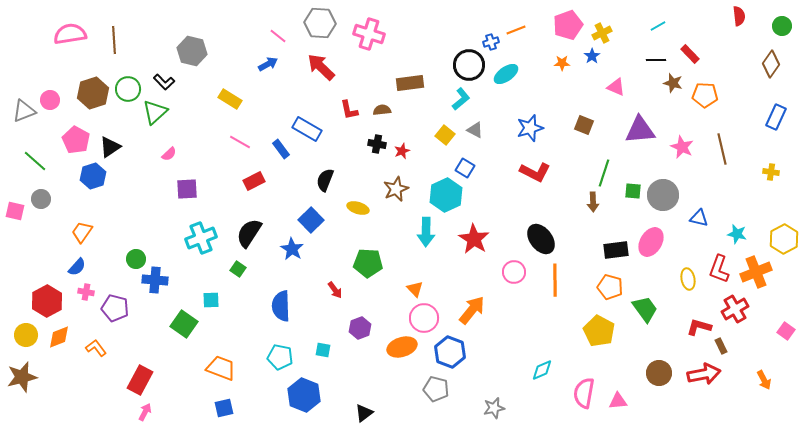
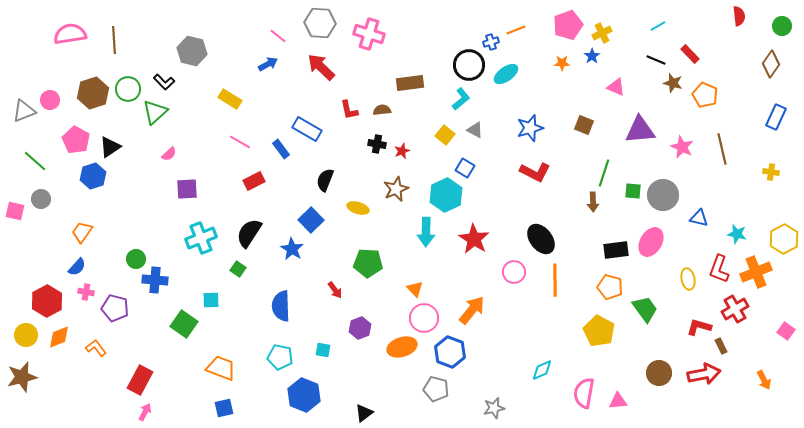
black line at (656, 60): rotated 24 degrees clockwise
orange pentagon at (705, 95): rotated 20 degrees clockwise
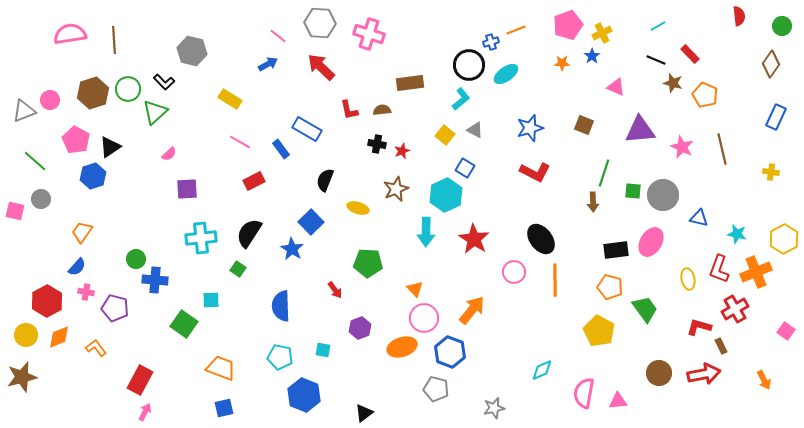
blue square at (311, 220): moved 2 px down
cyan cross at (201, 238): rotated 16 degrees clockwise
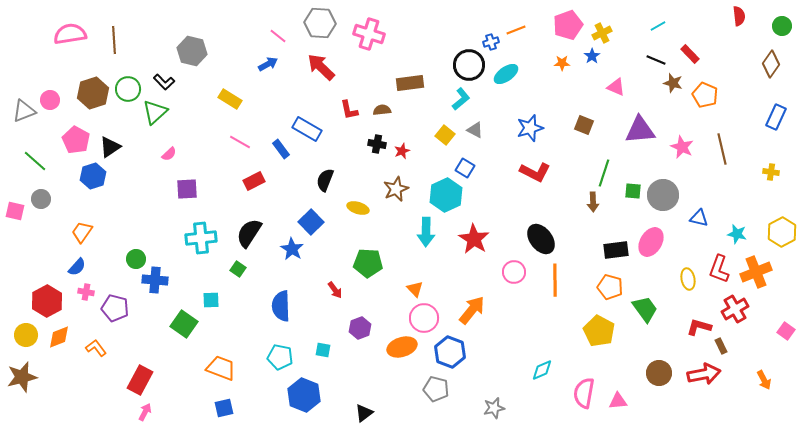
yellow hexagon at (784, 239): moved 2 px left, 7 px up
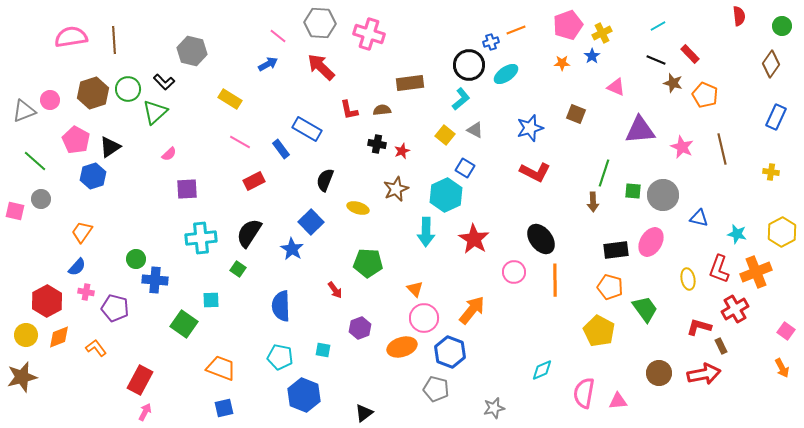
pink semicircle at (70, 34): moved 1 px right, 3 px down
brown square at (584, 125): moved 8 px left, 11 px up
orange arrow at (764, 380): moved 18 px right, 12 px up
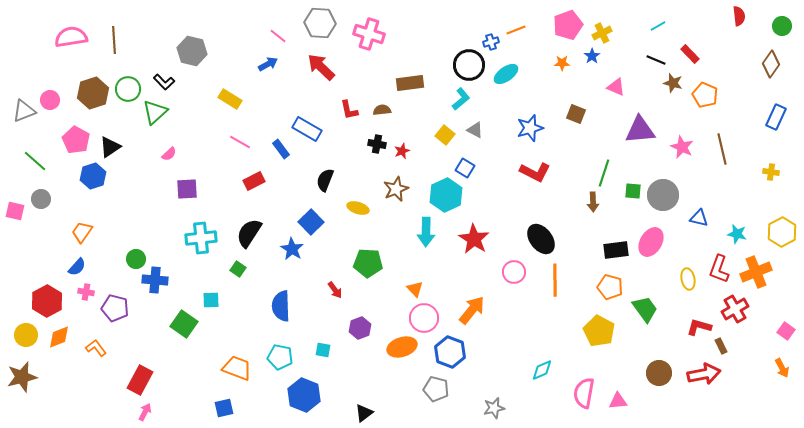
orange trapezoid at (221, 368): moved 16 px right
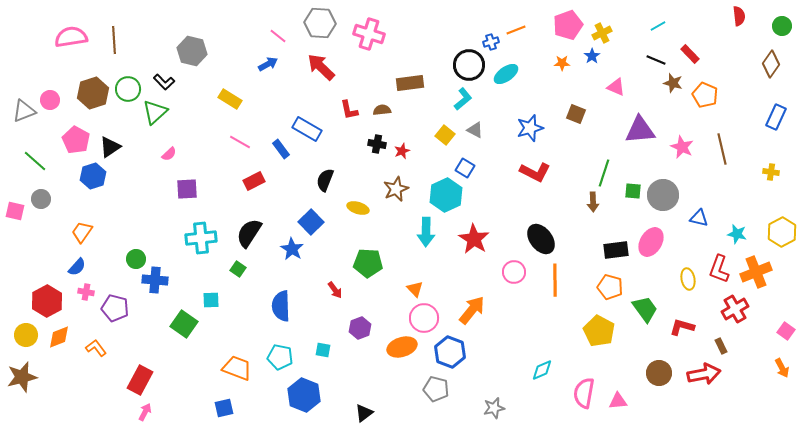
cyan L-shape at (461, 99): moved 2 px right
red L-shape at (699, 327): moved 17 px left
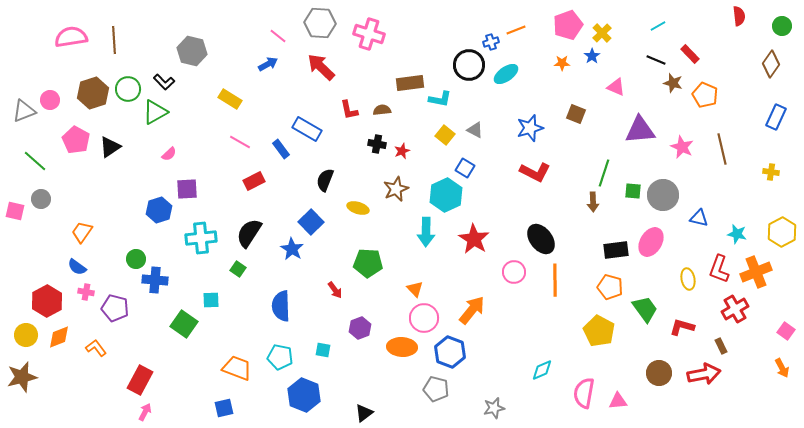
yellow cross at (602, 33): rotated 18 degrees counterclockwise
cyan L-shape at (463, 99): moved 23 px left; rotated 50 degrees clockwise
green triangle at (155, 112): rotated 12 degrees clockwise
blue hexagon at (93, 176): moved 66 px right, 34 px down
blue semicircle at (77, 267): rotated 84 degrees clockwise
orange ellipse at (402, 347): rotated 20 degrees clockwise
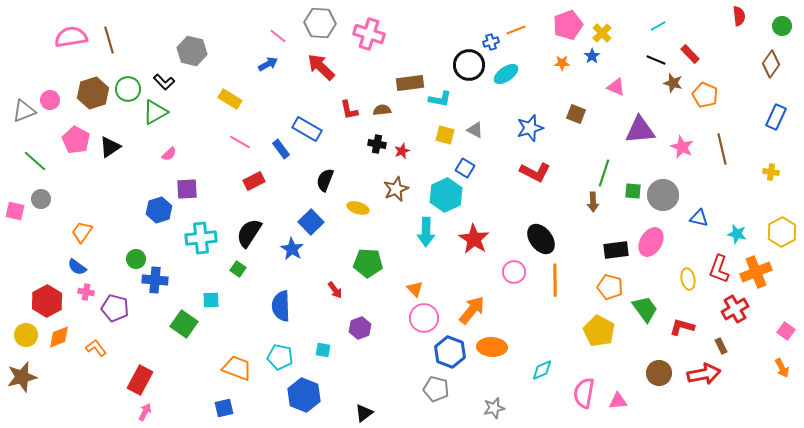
brown line at (114, 40): moved 5 px left; rotated 12 degrees counterclockwise
yellow square at (445, 135): rotated 24 degrees counterclockwise
orange ellipse at (402, 347): moved 90 px right
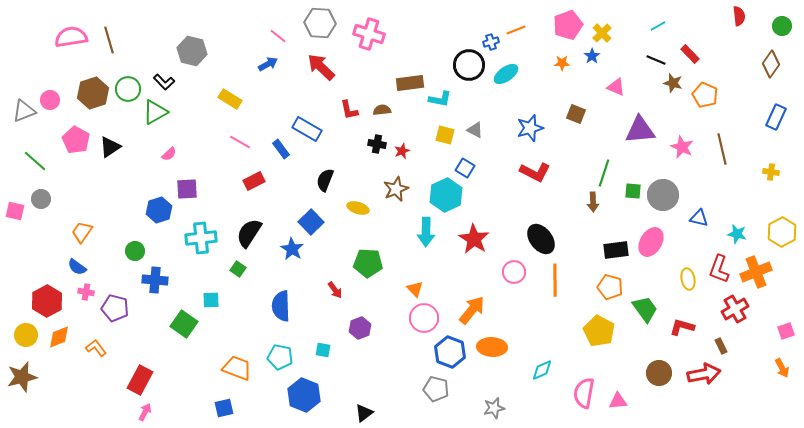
green circle at (136, 259): moved 1 px left, 8 px up
pink square at (786, 331): rotated 36 degrees clockwise
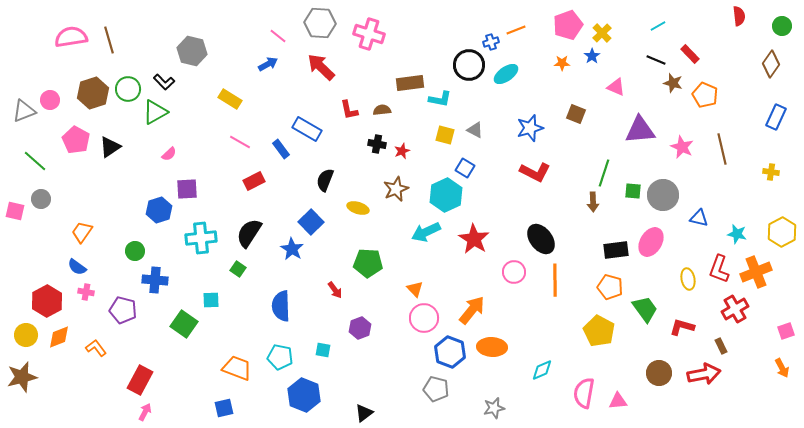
cyan arrow at (426, 232): rotated 64 degrees clockwise
purple pentagon at (115, 308): moved 8 px right, 2 px down
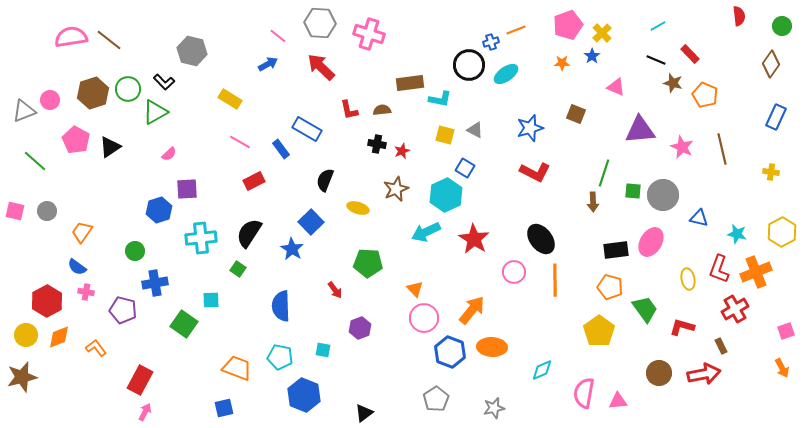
brown line at (109, 40): rotated 36 degrees counterclockwise
gray circle at (41, 199): moved 6 px right, 12 px down
blue cross at (155, 280): moved 3 px down; rotated 15 degrees counterclockwise
yellow pentagon at (599, 331): rotated 8 degrees clockwise
gray pentagon at (436, 389): moved 10 px down; rotated 25 degrees clockwise
